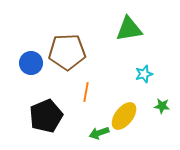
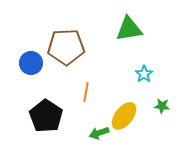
brown pentagon: moved 1 px left, 5 px up
cyan star: rotated 18 degrees counterclockwise
black pentagon: rotated 16 degrees counterclockwise
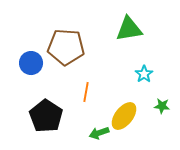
brown pentagon: rotated 6 degrees clockwise
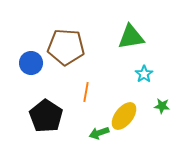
green triangle: moved 2 px right, 8 px down
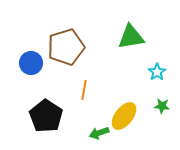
brown pentagon: rotated 21 degrees counterclockwise
cyan star: moved 13 px right, 2 px up
orange line: moved 2 px left, 2 px up
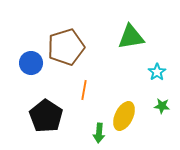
yellow ellipse: rotated 12 degrees counterclockwise
green arrow: rotated 66 degrees counterclockwise
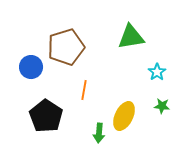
blue circle: moved 4 px down
